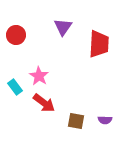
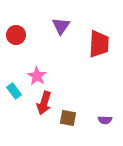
purple triangle: moved 2 px left, 1 px up
pink star: moved 2 px left
cyan rectangle: moved 1 px left, 4 px down
red arrow: rotated 70 degrees clockwise
brown square: moved 8 px left, 3 px up
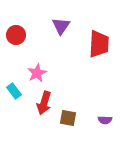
pink star: moved 3 px up; rotated 12 degrees clockwise
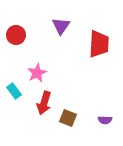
brown square: rotated 12 degrees clockwise
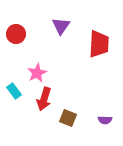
red circle: moved 1 px up
red arrow: moved 4 px up
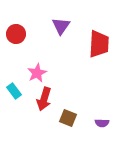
purple semicircle: moved 3 px left, 3 px down
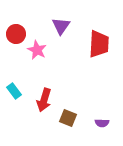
pink star: moved 23 px up; rotated 18 degrees counterclockwise
red arrow: moved 1 px down
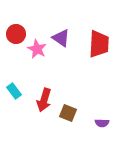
purple triangle: moved 12 px down; rotated 30 degrees counterclockwise
pink star: moved 1 px up
brown square: moved 5 px up
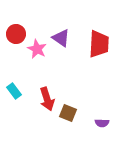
red arrow: moved 3 px right, 1 px up; rotated 35 degrees counterclockwise
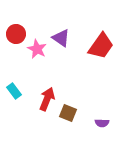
red trapezoid: moved 2 px right, 2 px down; rotated 32 degrees clockwise
red arrow: rotated 140 degrees counterclockwise
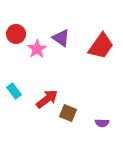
pink star: rotated 12 degrees clockwise
red arrow: rotated 30 degrees clockwise
